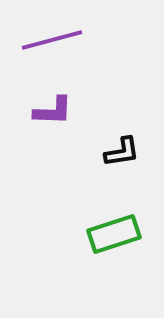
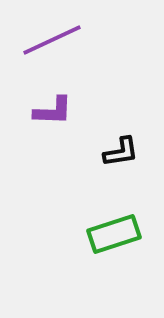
purple line: rotated 10 degrees counterclockwise
black L-shape: moved 1 px left
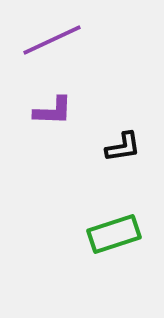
black L-shape: moved 2 px right, 5 px up
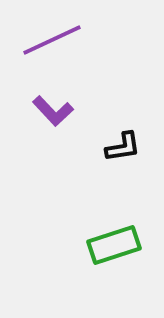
purple L-shape: rotated 45 degrees clockwise
green rectangle: moved 11 px down
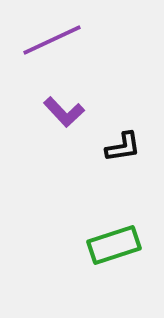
purple L-shape: moved 11 px right, 1 px down
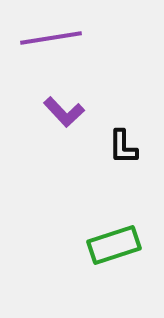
purple line: moved 1 px left, 2 px up; rotated 16 degrees clockwise
black L-shape: rotated 99 degrees clockwise
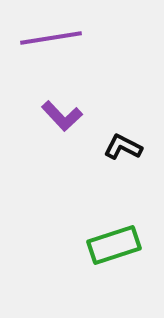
purple L-shape: moved 2 px left, 4 px down
black L-shape: rotated 117 degrees clockwise
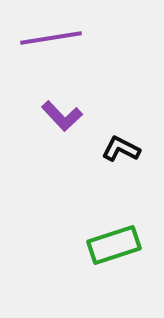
black L-shape: moved 2 px left, 2 px down
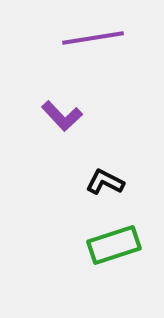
purple line: moved 42 px right
black L-shape: moved 16 px left, 33 px down
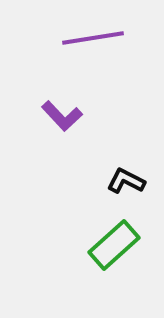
black L-shape: moved 21 px right, 1 px up
green rectangle: rotated 24 degrees counterclockwise
